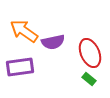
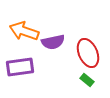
orange arrow: rotated 16 degrees counterclockwise
red ellipse: moved 2 px left
green rectangle: moved 2 px left, 1 px down
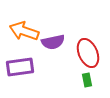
green rectangle: rotated 40 degrees clockwise
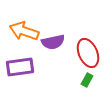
green rectangle: rotated 40 degrees clockwise
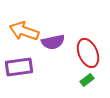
purple rectangle: moved 1 px left
green rectangle: rotated 24 degrees clockwise
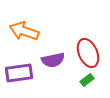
purple semicircle: moved 18 px down
purple rectangle: moved 6 px down
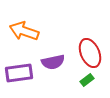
red ellipse: moved 2 px right
purple semicircle: moved 2 px down
